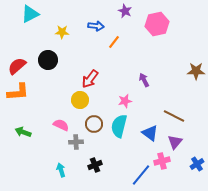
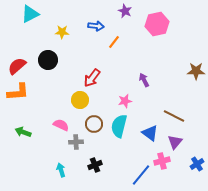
red arrow: moved 2 px right, 1 px up
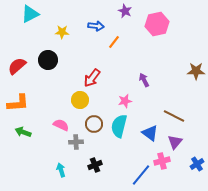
orange L-shape: moved 11 px down
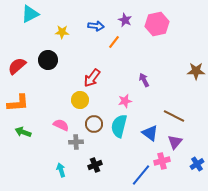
purple star: moved 9 px down
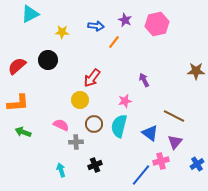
pink cross: moved 1 px left
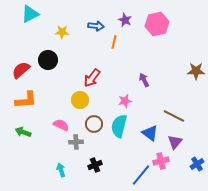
orange line: rotated 24 degrees counterclockwise
red semicircle: moved 4 px right, 4 px down
orange L-shape: moved 8 px right, 3 px up
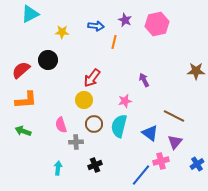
yellow circle: moved 4 px right
pink semicircle: rotated 133 degrees counterclockwise
green arrow: moved 1 px up
cyan arrow: moved 3 px left, 2 px up; rotated 24 degrees clockwise
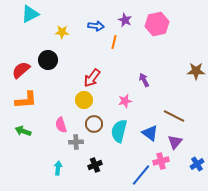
cyan semicircle: moved 5 px down
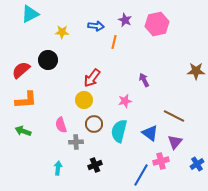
blue line: rotated 10 degrees counterclockwise
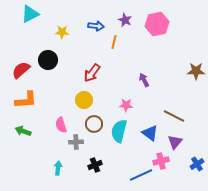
red arrow: moved 5 px up
pink star: moved 1 px right, 4 px down; rotated 16 degrees clockwise
blue line: rotated 35 degrees clockwise
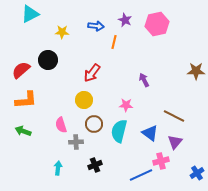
blue cross: moved 9 px down
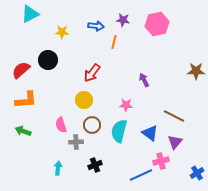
purple star: moved 2 px left; rotated 16 degrees counterclockwise
brown circle: moved 2 px left, 1 px down
